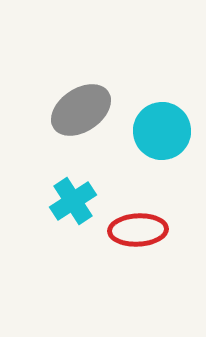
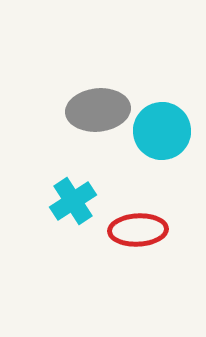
gray ellipse: moved 17 px right; rotated 28 degrees clockwise
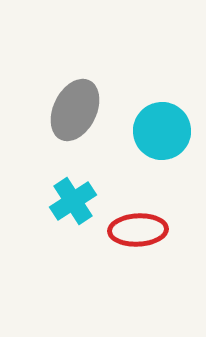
gray ellipse: moved 23 px left; rotated 58 degrees counterclockwise
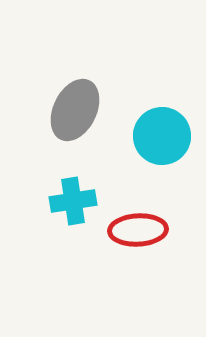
cyan circle: moved 5 px down
cyan cross: rotated 24 degrees clockwise
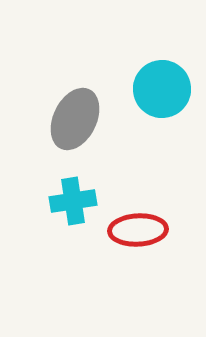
gray ellipse: moved 9 px down
cyan circle: moved 47 px up
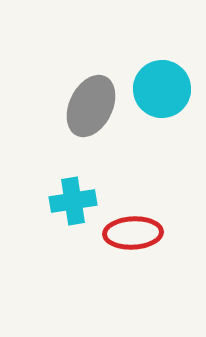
gray ellipse: moved 16 px right, 13 px up
red ellipse: moved 5 px left, 3 px down
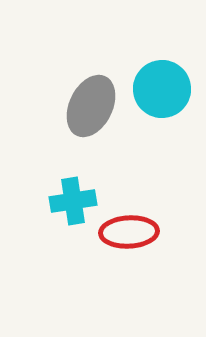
red ellipse: moved 4 px left, 1 px up
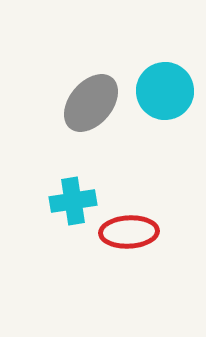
cyan circle: moved 3 px right, 2 px down
gray ellipse: moved 3 px up; rotated 14 degrees clockwise
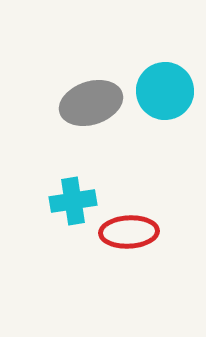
gray ellipse: rotated 32 degrees clockwise
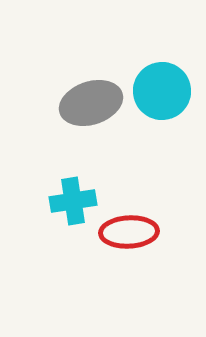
cyan circle: moved 3 px left
